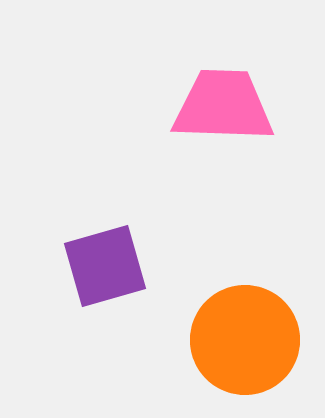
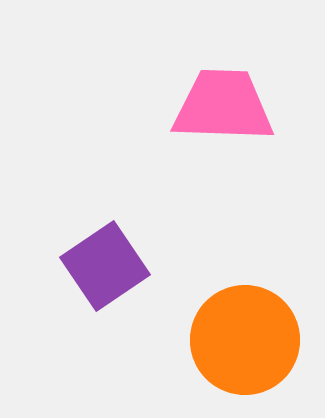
purple square: rotated 18 degrees counterclockwise
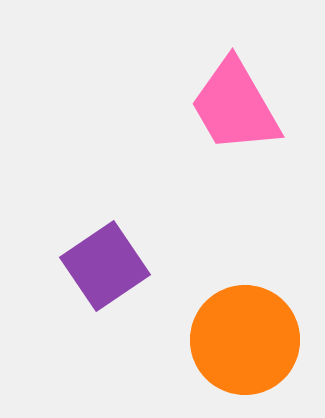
pink trapezoid: moved 12 px right; rotated 122 degrees counterclockwise
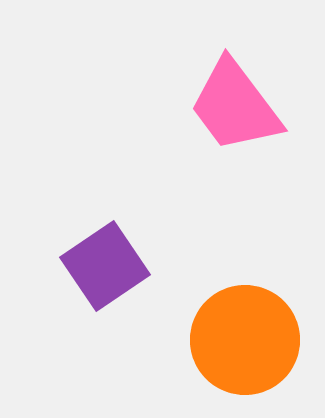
pink trapezoid: rotated 7 degrees counterclockwise
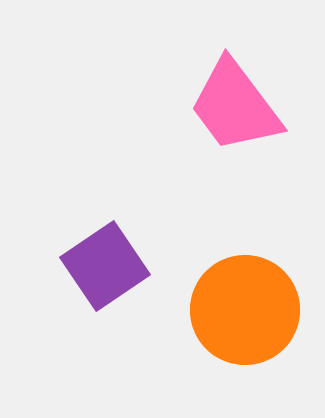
orange circle: moved 30 px up
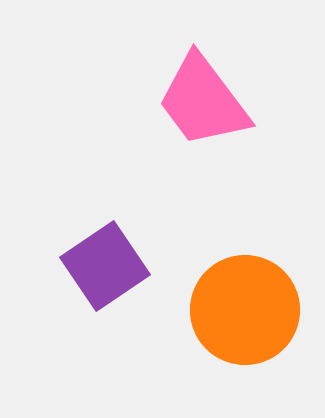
pink trapezoid: moved 32 px left, 5 px up
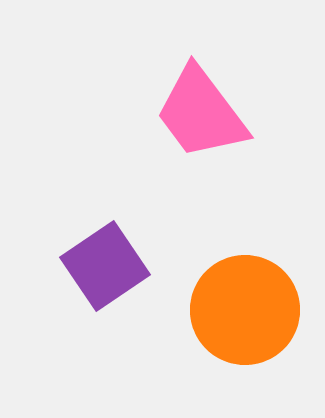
pink trapezoid: moved 2 px left, 12 px down
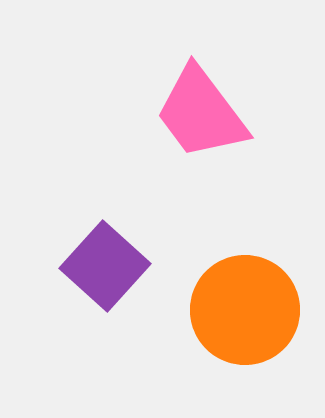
purple square: rotated 14 degrees counterclockwise
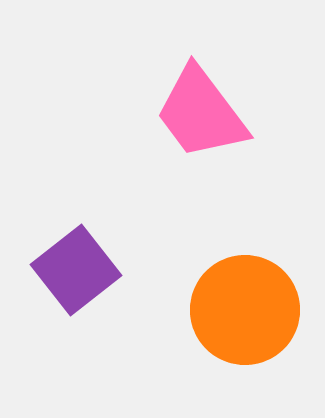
purple square: moved 29 px left, 4 px down; rotated 10 degrees clockwise
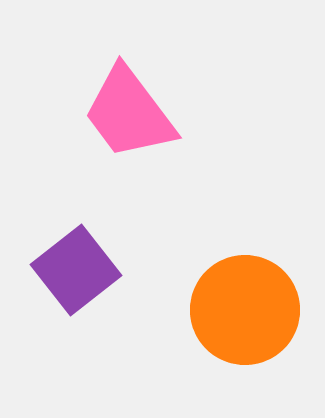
pink trapezoid: moved 72 px left
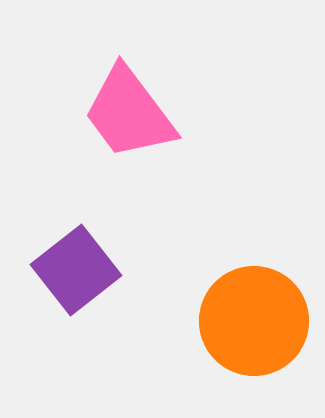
orange circle: moved 9 px right, 11 px down
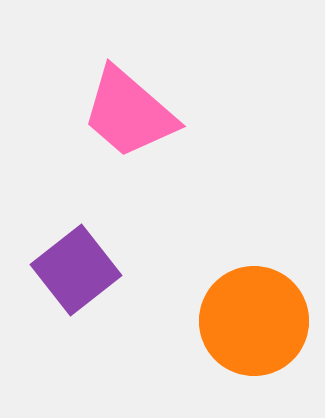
pink trapezoid: rotated 12 degrees counterclockwise
